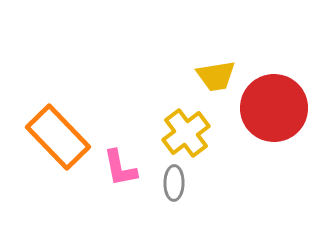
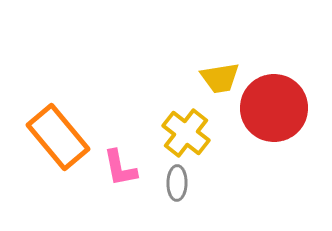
yellow trapezoid: moved 4 px right, 2 px down
yellow cross: rotated 15 degrees counterclockwise
orange rectangle: rotated 4 degrees clockwise
gray ellipse: moved 3 px right
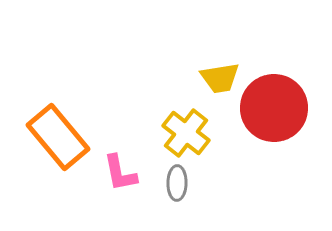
pink L-shape: moved 5 px down
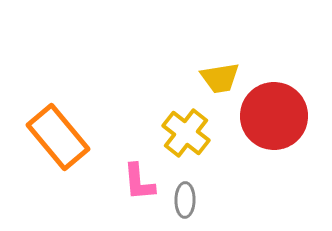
red circle: moved 8 px down
pink L-shape: moved 19 px right, 9 px down; rotated 6 degrees clockwise
gray ellipse: moved 8 px right, 17 px down
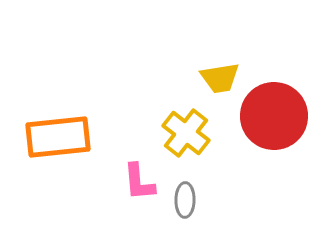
orange rectangle: rotated 56 degrees counterclockwise
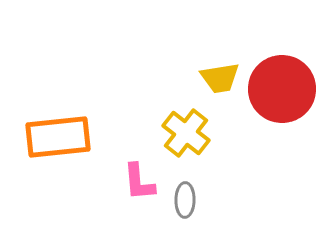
red circle: moved 8 px right, 27 px up
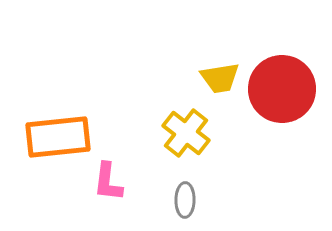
pink L-shape: moved 31 px left; rotated 12 degrees clockwise
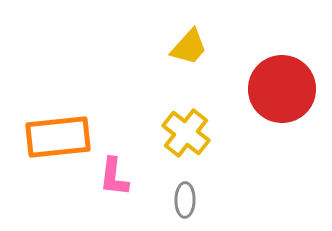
yellow trapezoid: moved 31 px left, 31 px up; rotated 39 degrees counterclockwise
pink L-shape: moved 6 px right, 5 px up
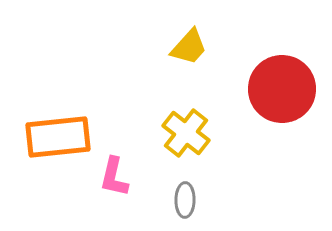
pink L-shape: rotated 6 degrees clockwise
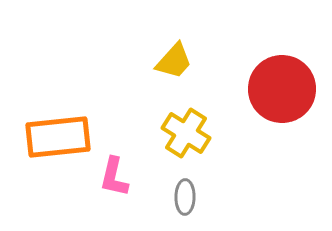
yellow trapezoid: moved 15 px left, 14 px down
yellow cross: rotated 6 degrees counterclockwise
gray ellipse: moved 3 px up
